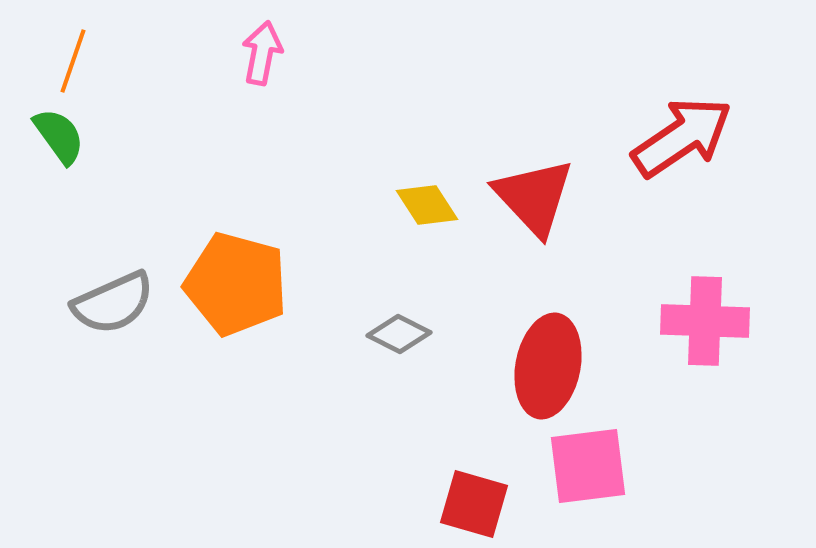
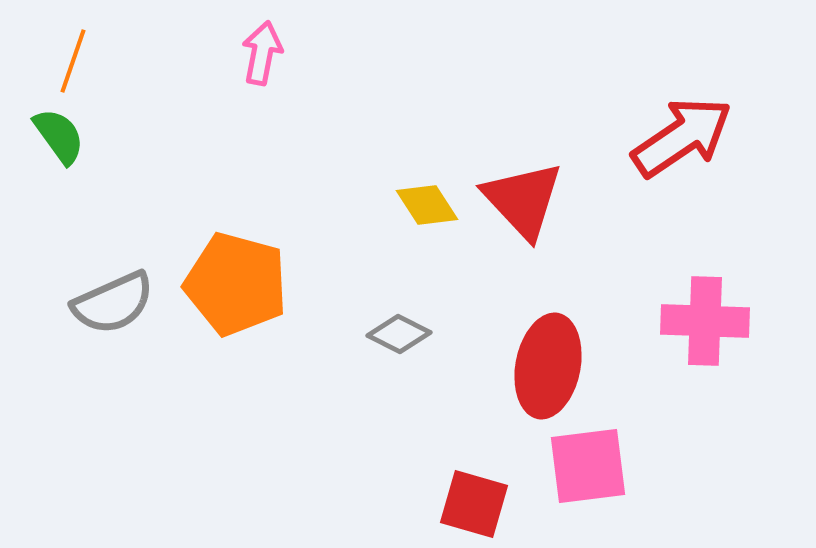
red triangle: moved 11 px left, 3 px down
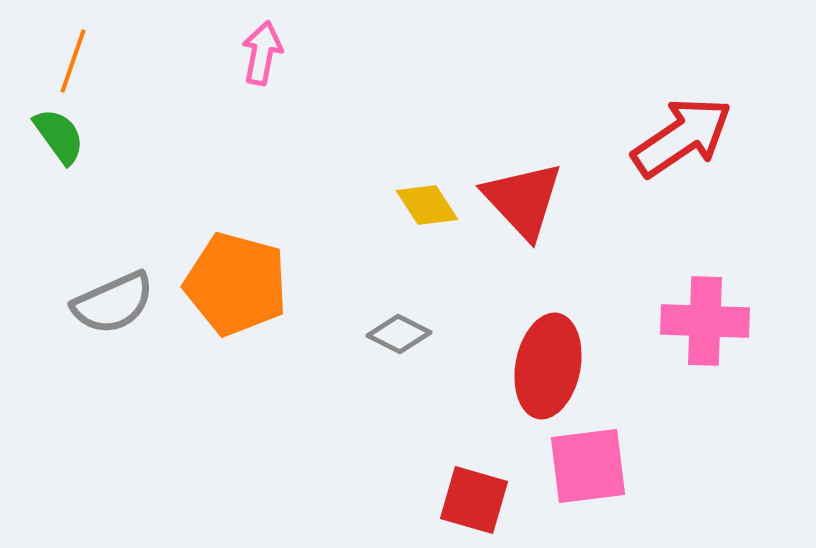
red square: moved 4 px up
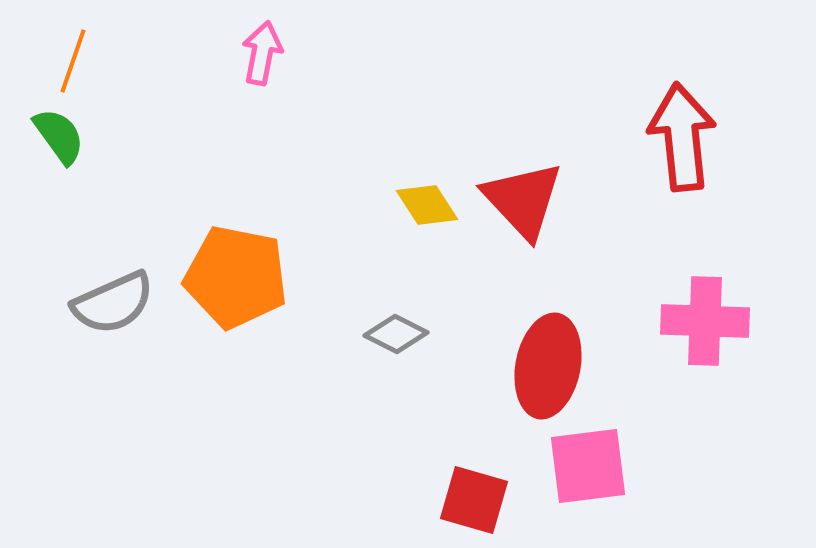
red arrow: rotated 62 degrees counterclockwise
orange pentagon: moved 7 px up; rotated 4 degrees counterclockwise
gray diamond: moved 3 px left
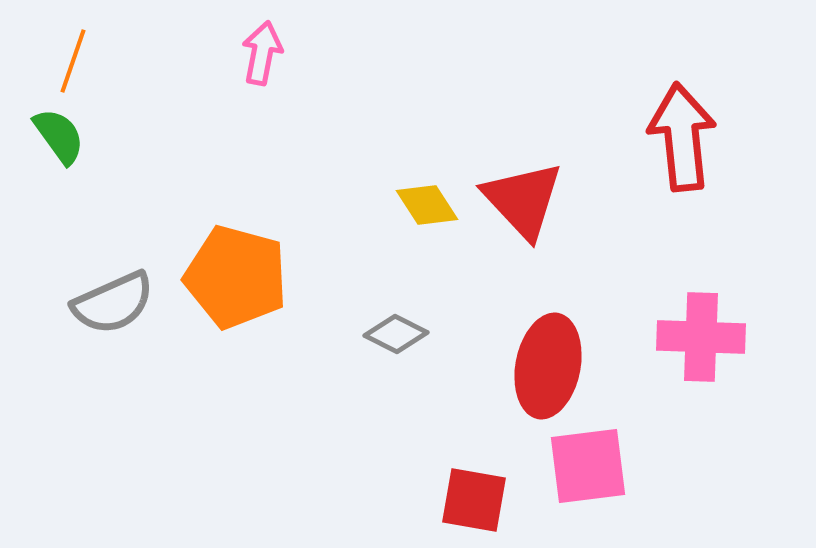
orange pentagon: rotated 4 degrees clockwise
pink cross: moved 4 px left, 16 px down
red square: rotated 6 degrees counterclockwise
